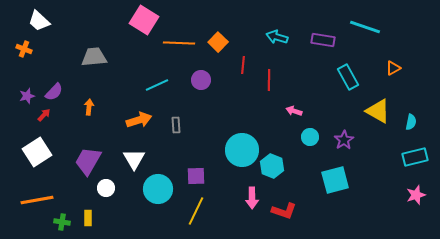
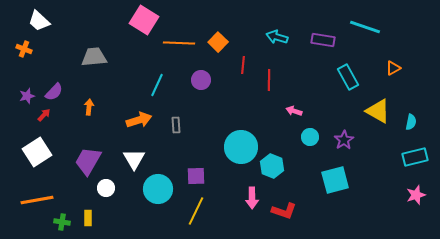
cyan line at (157, 85): rotated 40 degrees counterclockwise
cyan circle at (242, 150): moved 1 px left, 3 px up
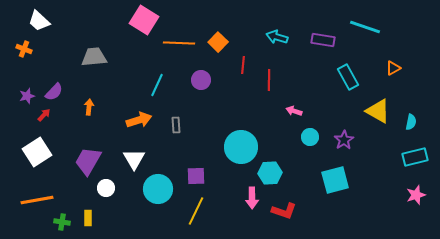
cyan hexagon at (272, 166): moved 2 px left, 7 px down; rotated 25 degrees counterclockwise
